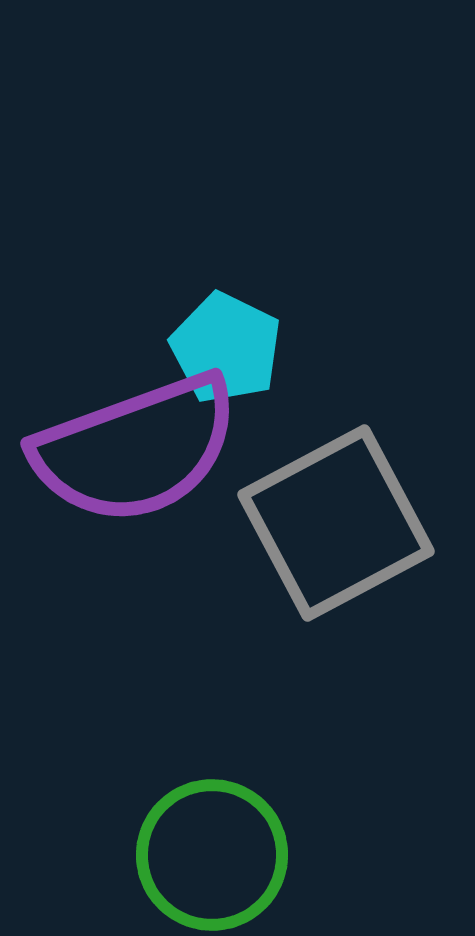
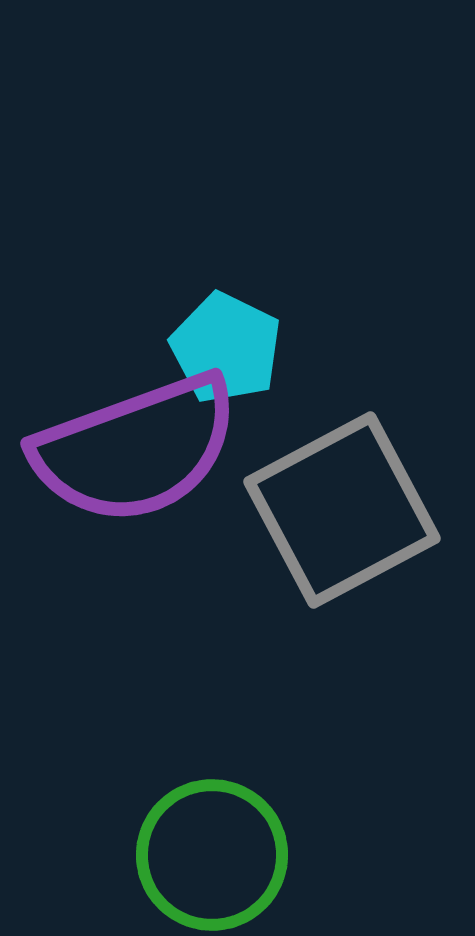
gray square: moved 6 px right, 13 px up
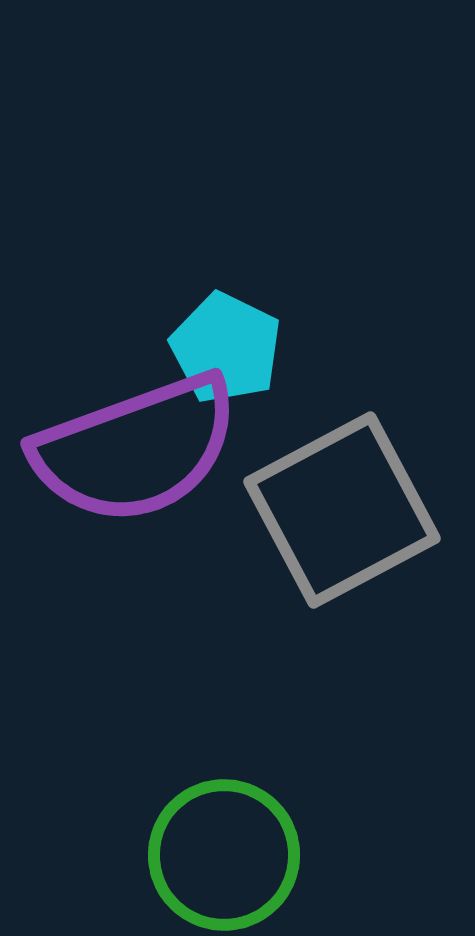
green circle: moved 12 px right
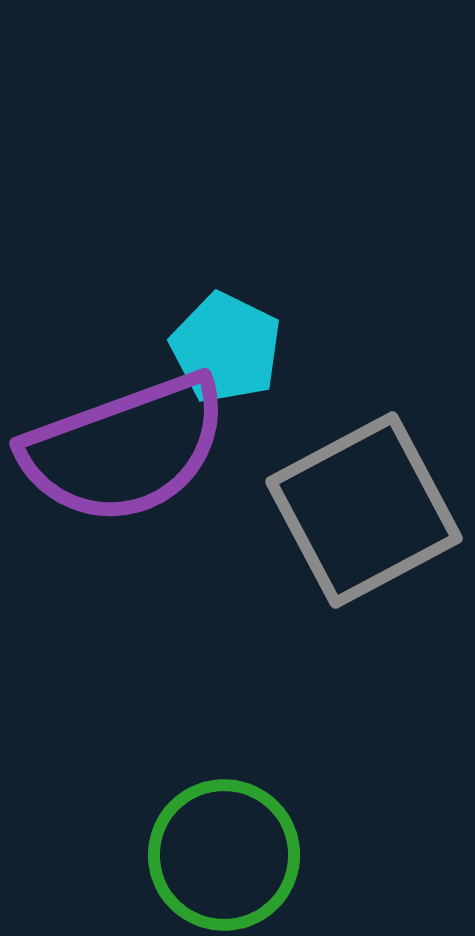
purple semicircle: moved 11 px left
gray square: moved 22 px right
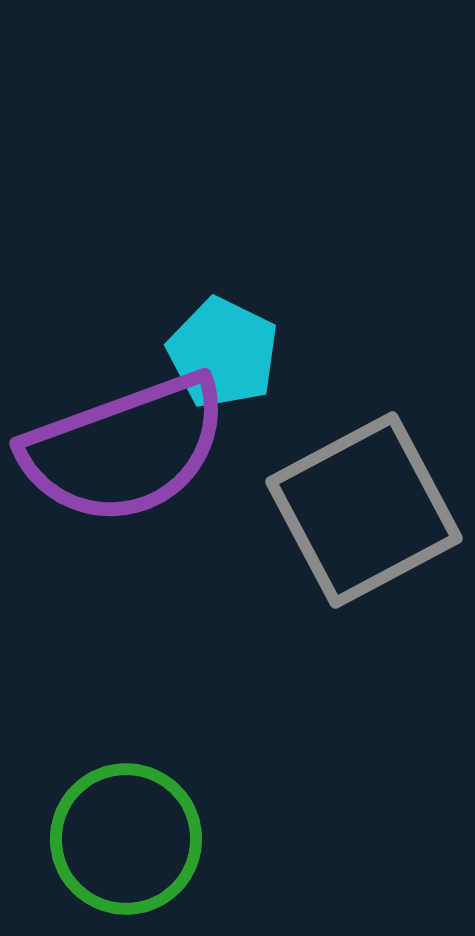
cyan pentagon: moved 3 px left, 5 px down
green circle: moved 98 px left, 16 px up
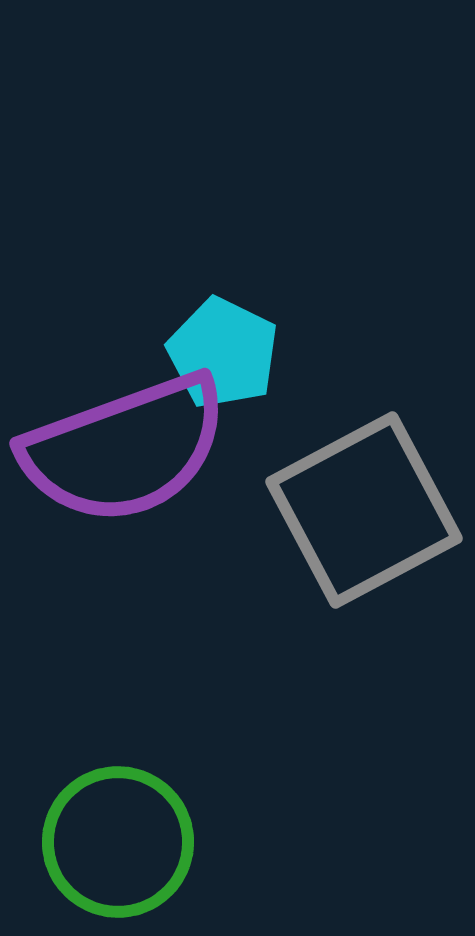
green circle: moved 8 px left, 3 px down
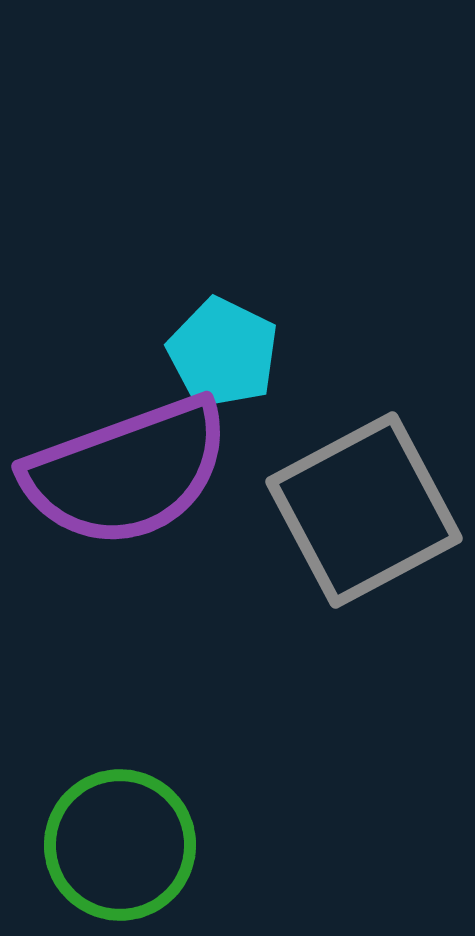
purple semicircle: moved 2 px right, 23 px down
green circle: moved 2 px right, 3 px down
